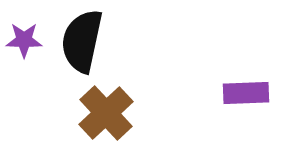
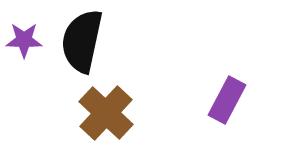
purple rectangle: moved 19 px left, 7 px down; rotated 60 degrees counterclockwise
brown cross: rotated 4 degrees counterclockwise
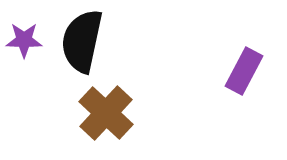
purple rectangle: moved 17 px right, 29 px up
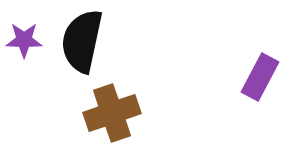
purple rectangle: moved 16 px right, 6 px down
brown cross: moved 6 px right; rotated 28 degrees clockwise
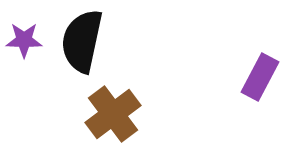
brown cross: moved 1 px right, 1 px down; rotated 18 degrees counterclockwise
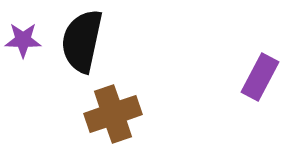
purple star: moved 1 px left
brown cross: rotated 18 degrees clockwise
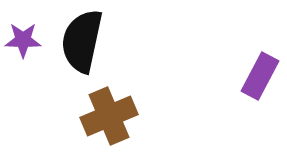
purple rectangle: moved 1 px up
brown cross: moved 4 px left, 2 px down; rotated 4 degrees counterclockwise
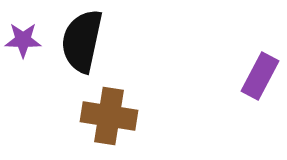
brown cross: rotated 32 degrees clockwise
